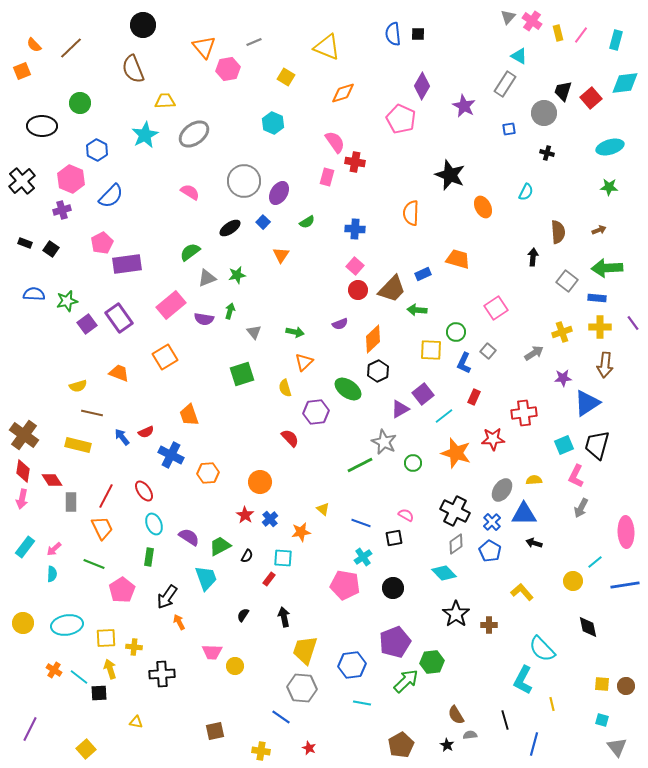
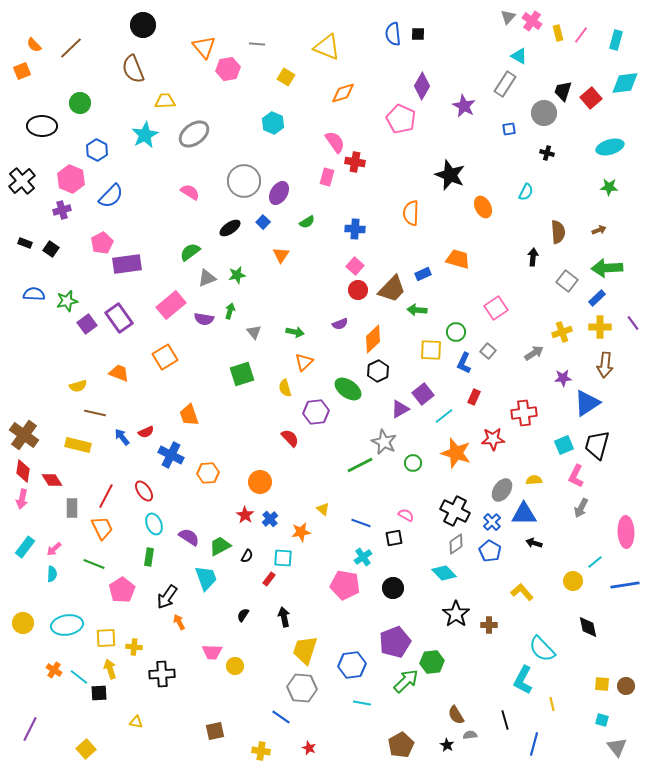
gray line at (254, 42): moved 3 px right, 2 px down; rotated 28 degrees clockwise
blue rectangle at (597, 298): rotated 48 degrees counterclockwise
brown line at (92, 413): moved 3 px right
gray rectangle at (71, 502): moved 1 px right, 6 px down
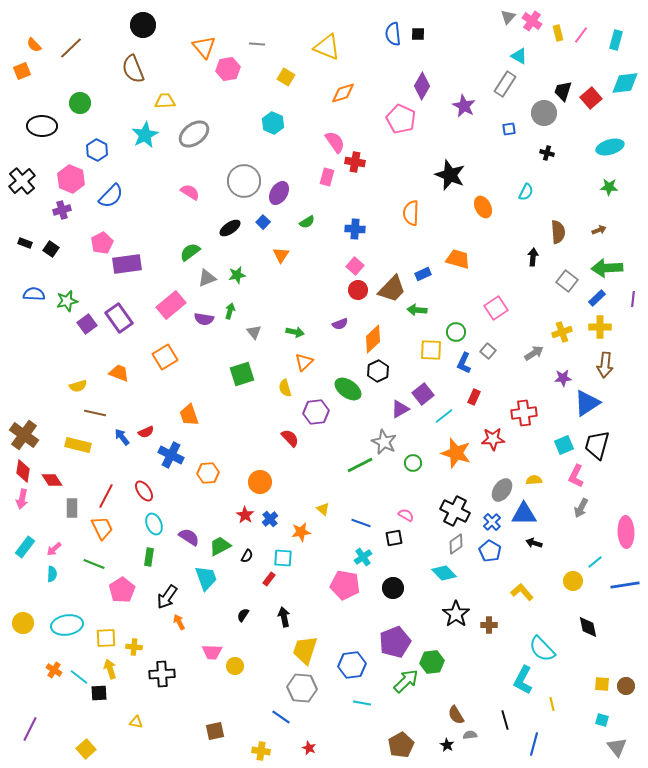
purple line at (633, 323): moved 24 px up; rotated 42 degrees clockwise
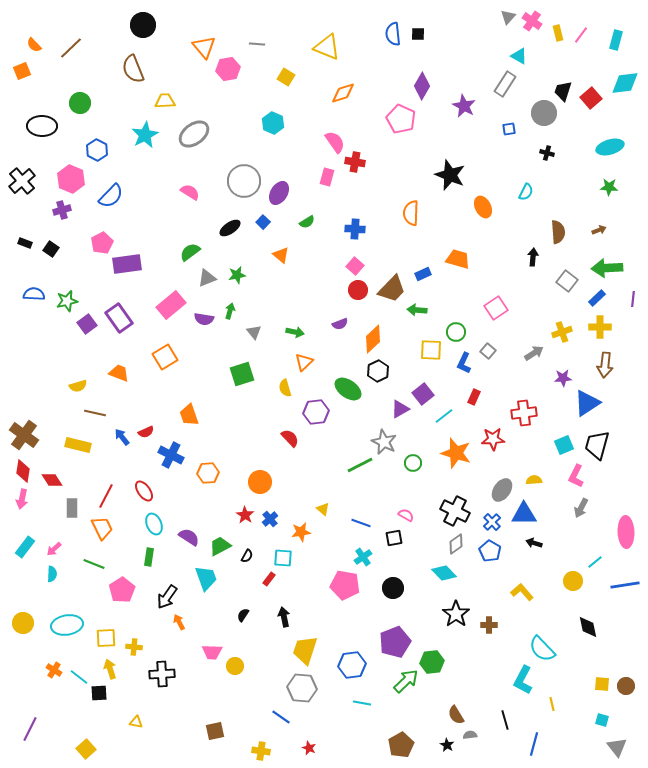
orange triangle at (281, 255): rotated 24 degrees counterclockwise
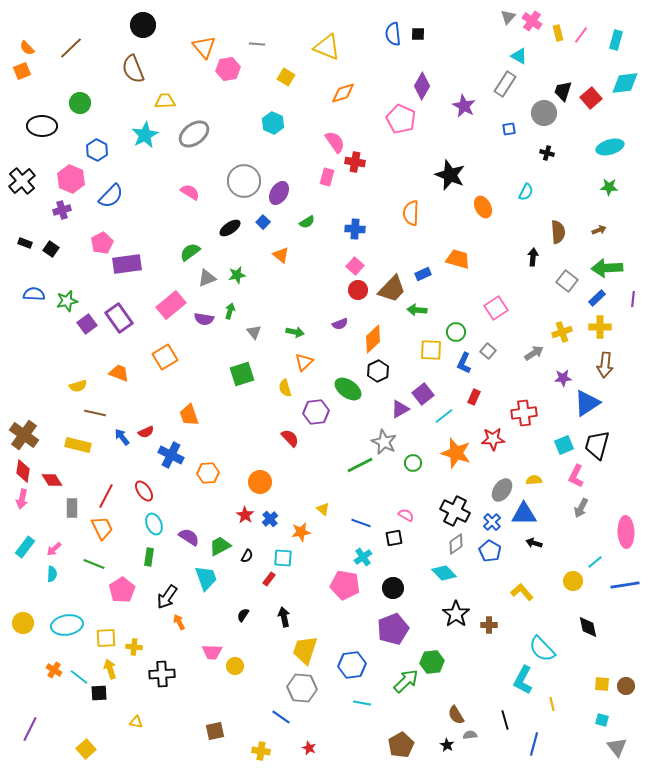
orange semicircle at (34, 45): moved 7 px left, 3 px down
purple pentagon at (395, 642): moved 2 px left, 13 px up
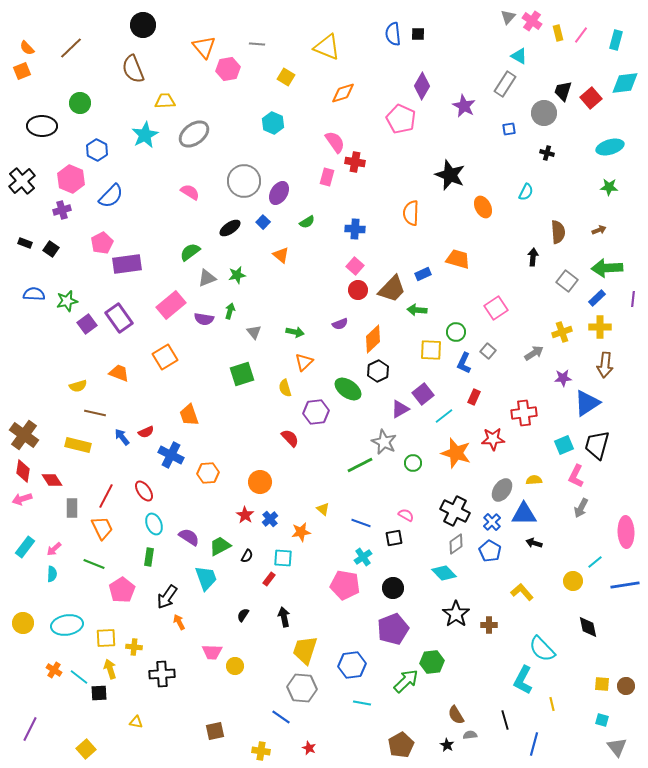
pink arrow at (22, 499): rotated 60 degrees clockwise
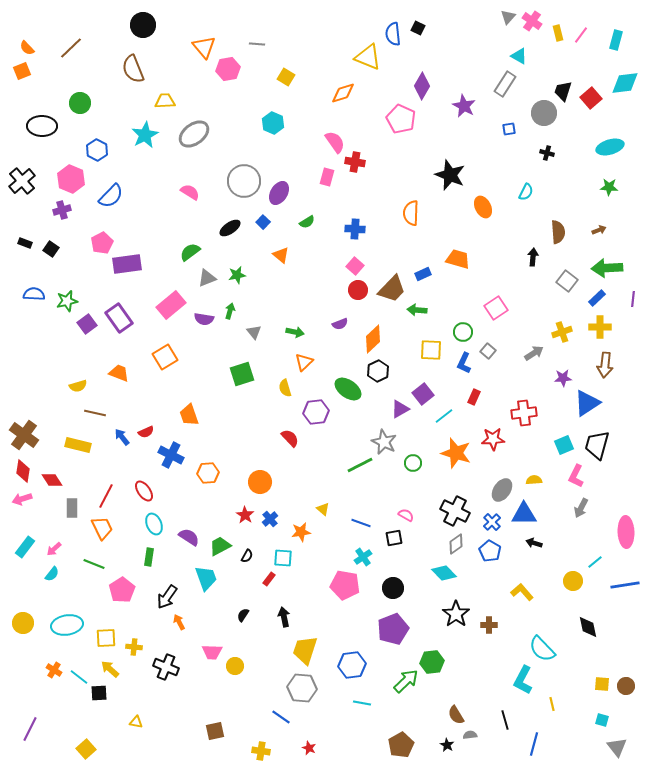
black square at (418, 34): moved 6 px up; rotated 24 degrees clockwise
yellow triangle at (327, 47): moved 41 px right, 10 px down
green circle at (456, 332): moved 7 px right
cyan semicircle at (52, 574): rotated 35 degrees clockwise
yellow arrow at (110, 669): rotated 30 degrees counterclockwise
black cross at (162, 674): moved 4 px right, 7 px up; rotated 25 degrees clockwise
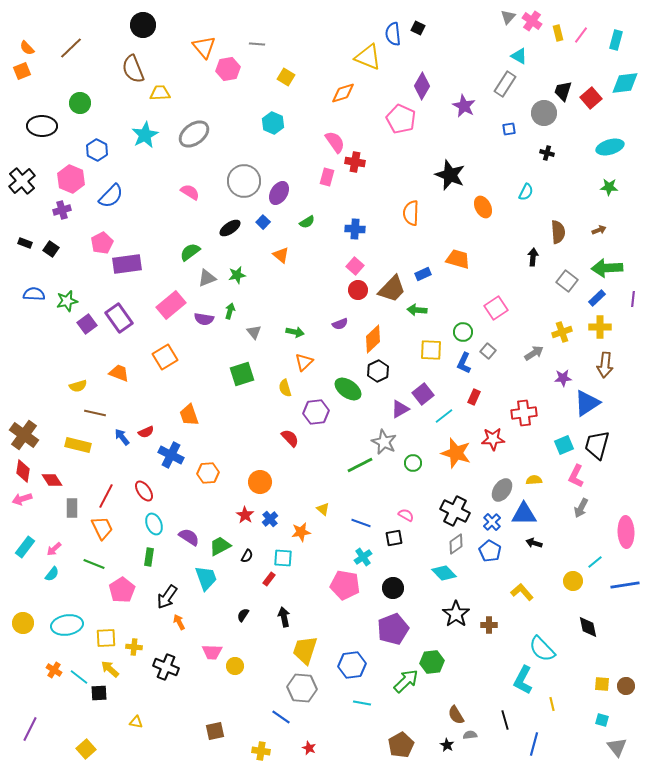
yellow trapezoid at (165, 101): moved 5 px left, 8 px up
